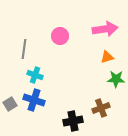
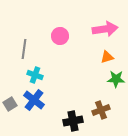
blue cross: rotated 20 degrees clockwise
brown cross: moved 2 px down
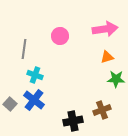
gray square: rotated 16 degrees counterclockwise
brown cross: moved 1 px right
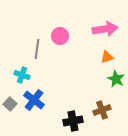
gray line: moved 13 px right
cyan cross: moved 13 px left
green star: rotated 24 degrees clockwise
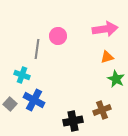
pink circle: moved 2 px left
blue cross: rotated 10 degrees counterclockwise
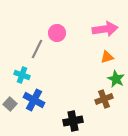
pink circle: moved 1 px left, 3 px up
gray line: rotated 18 degrees clockwise
brown cross: moved 2 px right, 11 px up
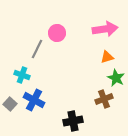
green star: moved 1 px up
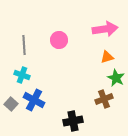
pink circle: moved 2 px right, 7 px down
gray line: moved 13 px left, 4 px up; rotated 30 degrees counterclockwise
gray square: moved 1 px right
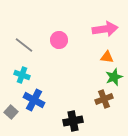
gray line: rotated 48 degrees counterclockwise
orange triangle: rotated 24 degrees clockwise
green star: moved 2 px left, 1 px up; rotated 24 degrees clockwise
gray square: moved 8 px down
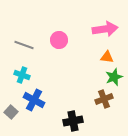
gray line: rotated 18 degrees counterclockwise
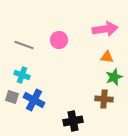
brown cross: rotated 24 degrees clockwise
gray square: moved 1 px right, 15 px up; rotated 24 degrees counterclockwise
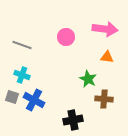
pink arrow: rotated 15 degrees clockwise
pink circle: moved 7 px right, 3 px up
gray line: moved 2 px left
green star: moved 26 px left, 2 px down; rotated 24 degrees counterclockwise
black cross: moved 1 px up
